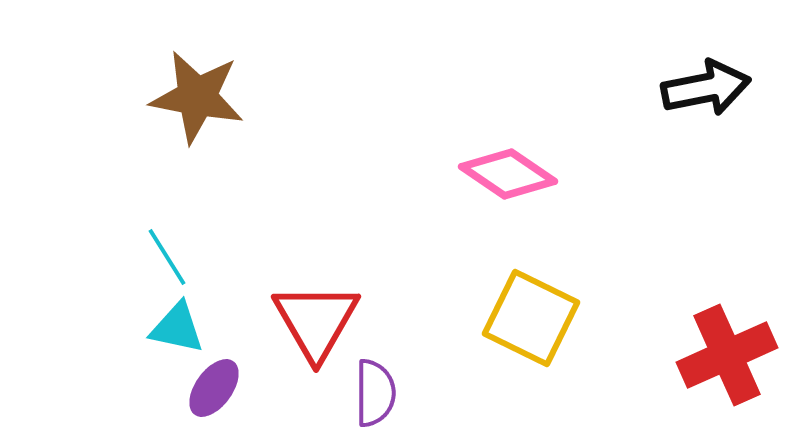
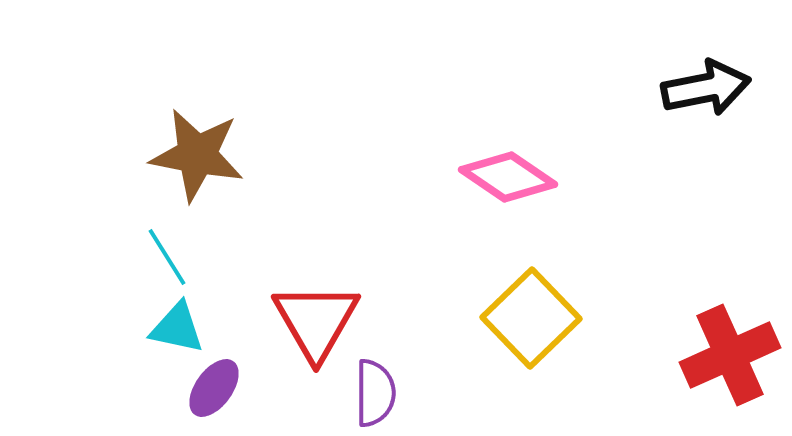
brown star: moved 58 px down
pink diamond: moved 3 px down
yellow square: rotated 20 degrees clockwise
red cross: moved 3 px right
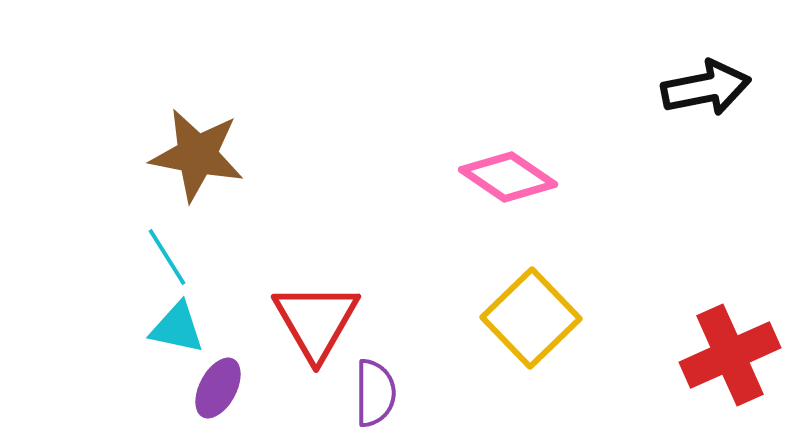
purple ellipse: moved 4 px right; rotated 8 degrees counterclockwise
